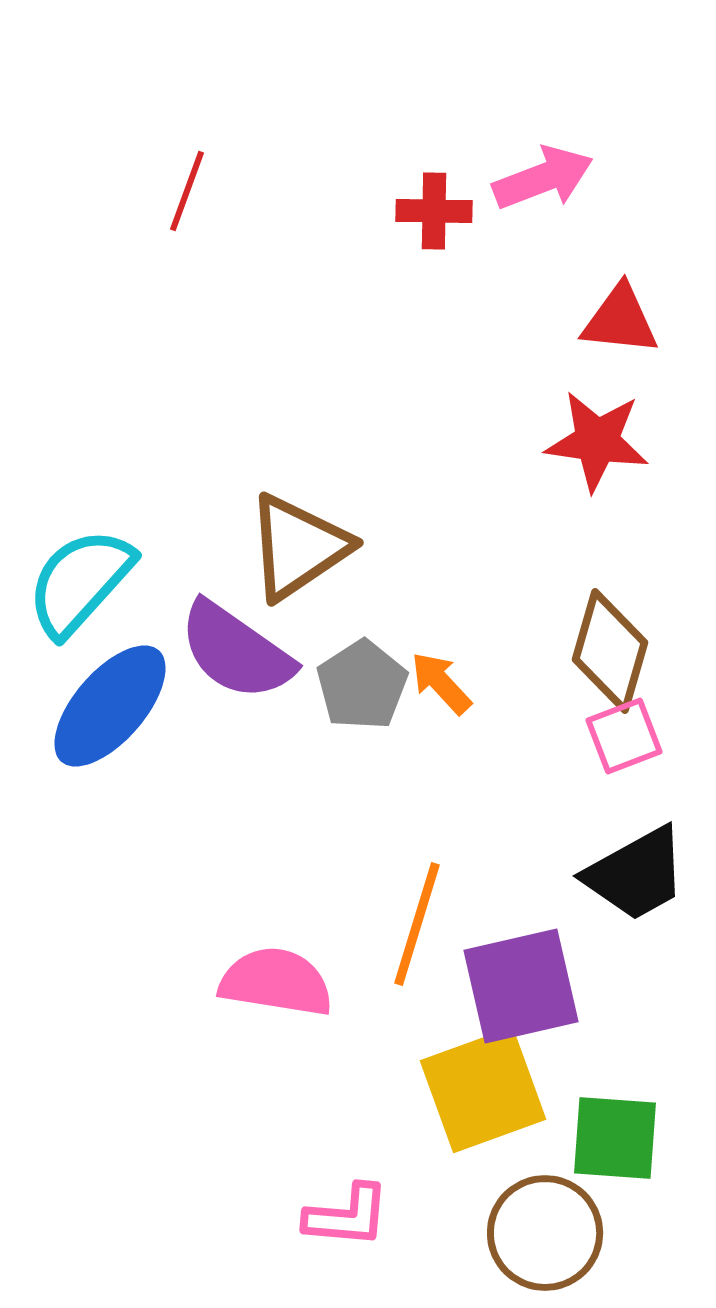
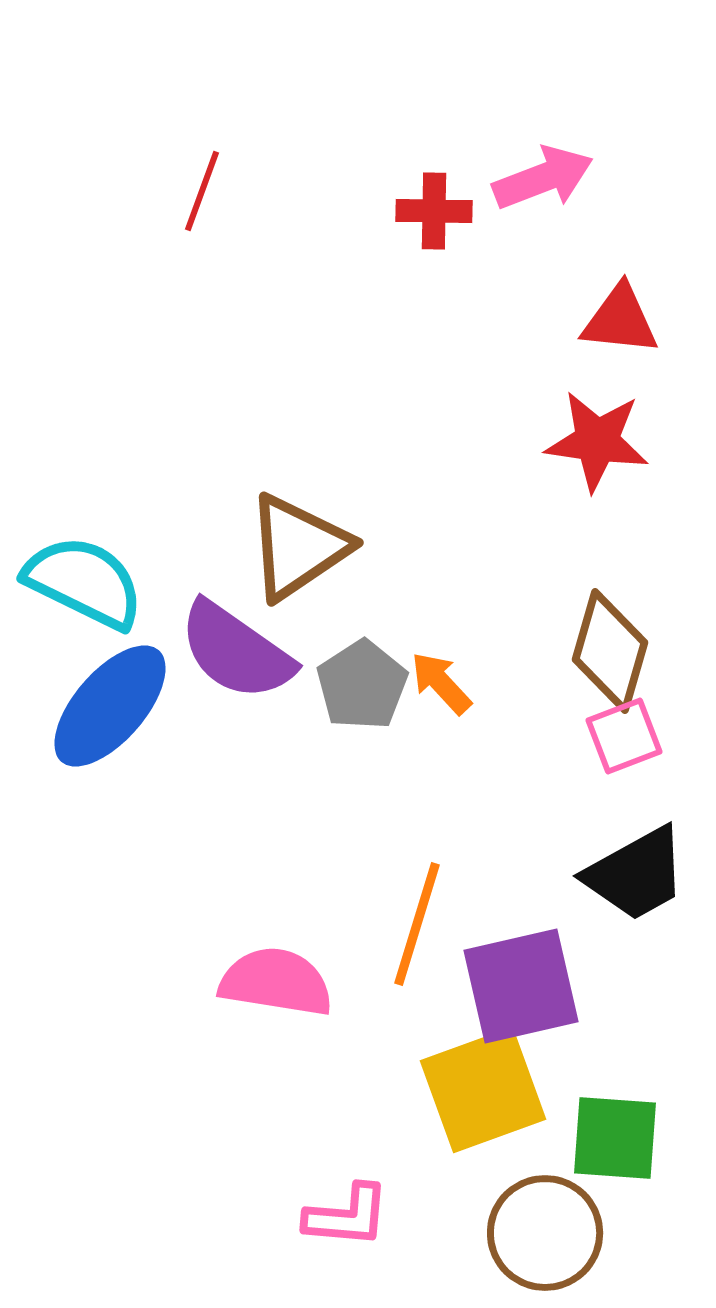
red line: moved 15 px right
cyan semicircle: moved 4 px right; rotated 74 degrees clockwise
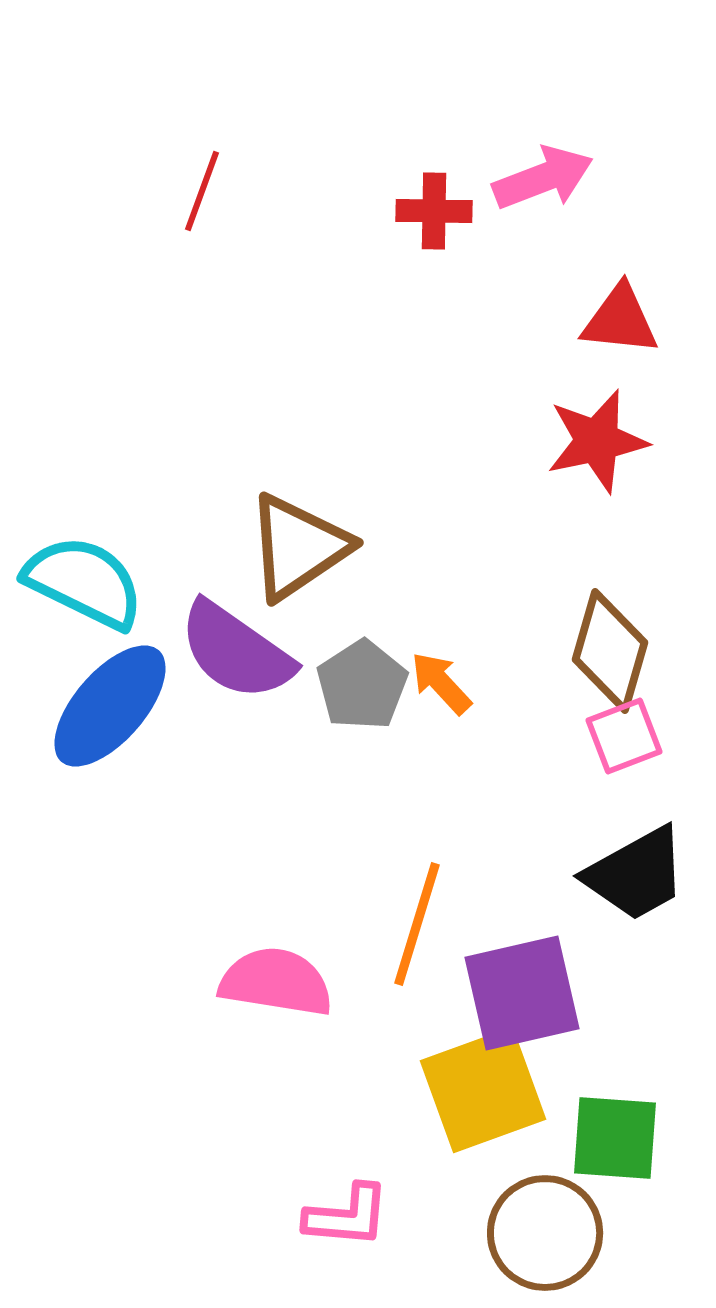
red star: rotated 20 degrees counterclockwise
purple square: moved 1 px right, 7 px down
